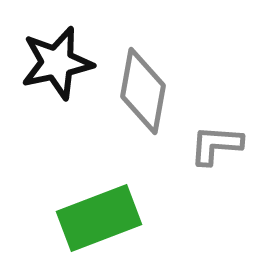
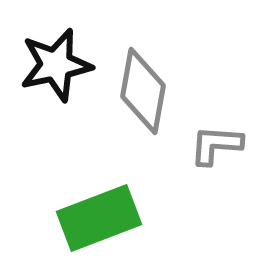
black star: moved 1 px left, 2 px down
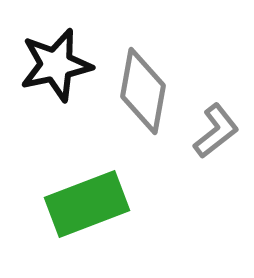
gray L-shape: moved 14 px up; rotated 138 degrees clockwise
green rectangle: moved 12 px left, 14 px up
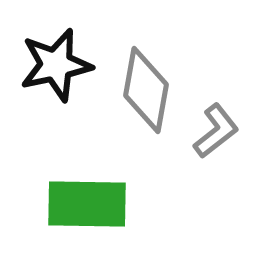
gray diamond: moved 3 px right, 1 px up
green rectangle: rotated 22 degrees clockwise
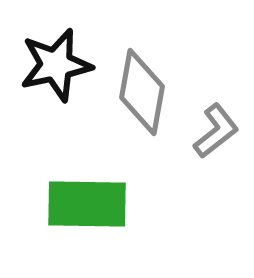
gray diamond: moved 4 px left, 2 px down
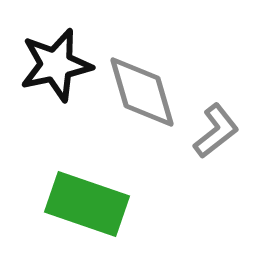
gray diamond: rotated 26 degrees counterclockwise
green rectangle: rotated 18 degrees clockwise
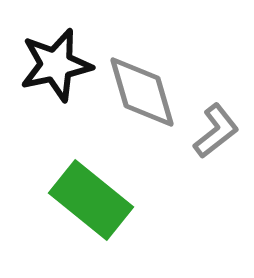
green rectangle: moved 4 px right, 4 px up; rotated 20 degrees clockwise
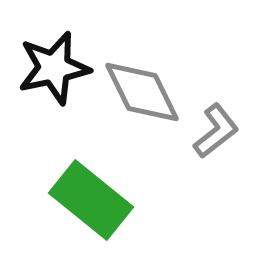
black star: moved 2 px left, 3 px down
gray diamond: rotated 10 degrees counterclockwise
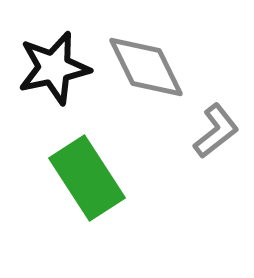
gray diamond: moved 4 px right, 25 px up
green rectangle: moved 4 px left, 22 px up; rotated 18 degrees clockwise
